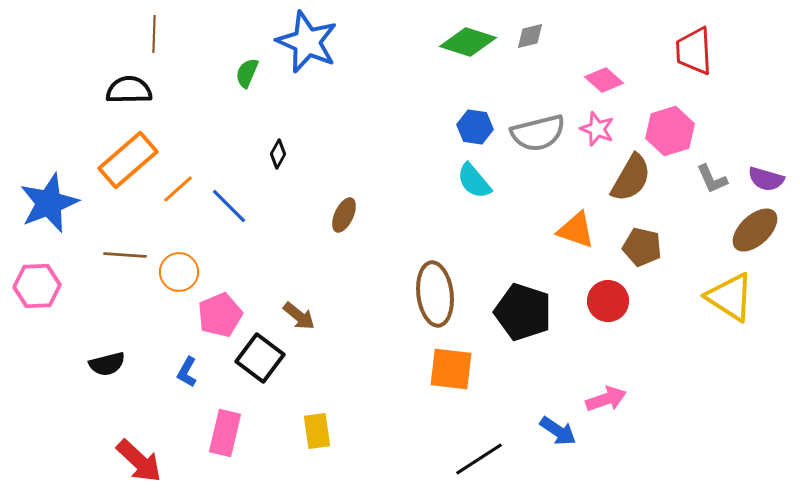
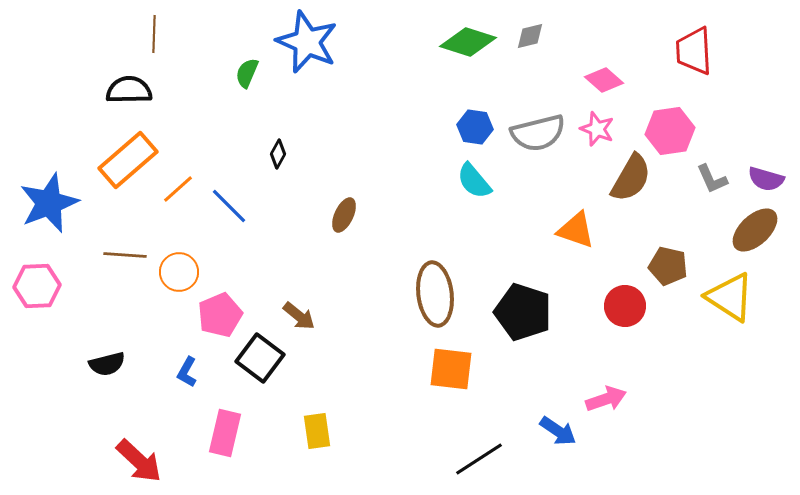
pink hexagon at (670, 131): rotated 9 degrees clockwise
brown pentagon at (642, 247): moved 26 px right, 19 px down
red circle at (608, 301): moved 17 px right, 5 px down
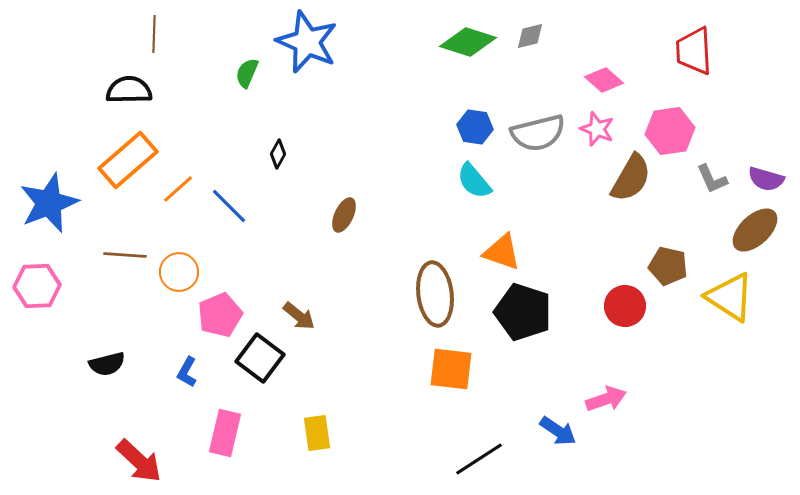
orange triangle at (576, 230): moved 74 px left, 22 px down
yellow rectangle at (317, 431): moved 2 px down
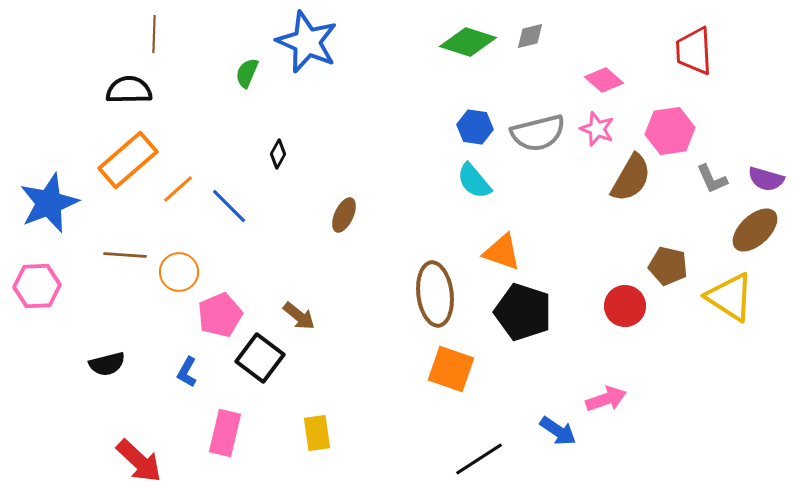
orange square at (451, 369): rotated 12 degrees clockwise
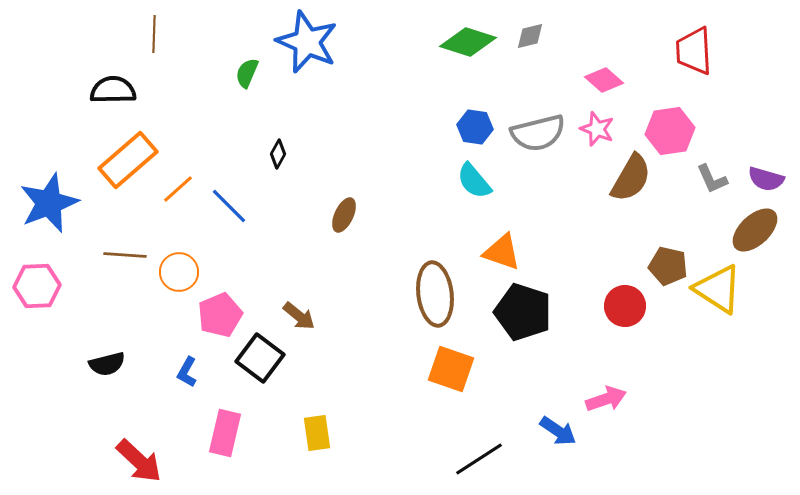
black semicircle at (129, 90): moved 16 px left
yellow triangle at (730, 297): moved 12 px left, 8 px up
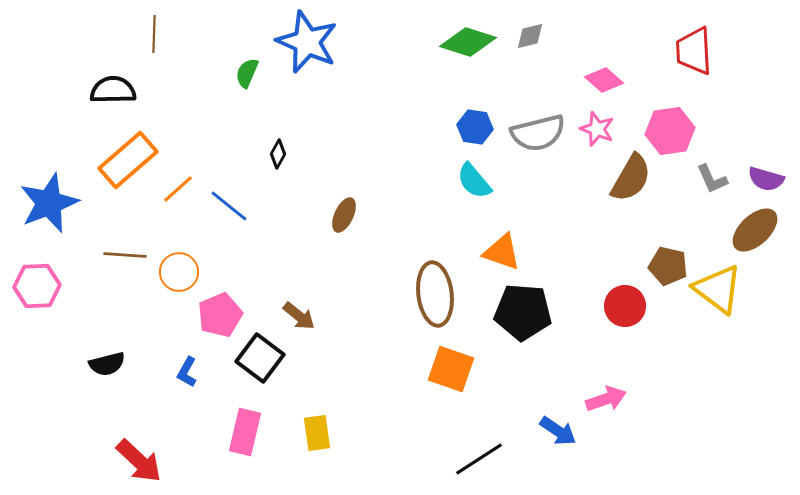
blue line at (229, 206): rotated 6 degrees counterclockwise
yellow triangle at (718, 289): rotated 4 degrees clockwise
black pentagon at (523, 312): rotated 14 degrees counterclockwise
pink rectangle at (225, 433): moved 20 px right, 1 px up
